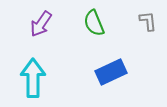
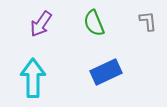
blue rectangle: moved 5 px left
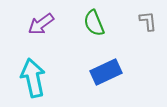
purple arrow: rotated 20 degrees clockwise
cyan arrow: rotated 12 degrees counterclockwise
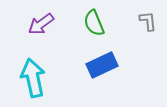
blue rectangle: moved 4 px left, 7 px up
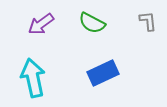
green semicircle: moved 2 px left; rotated 40 degrees counterclockwise
blue rectangle: moved 1 px right, 8 px down
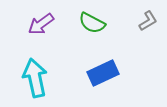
gray L-shape: rotated 65 degrees clockwise
cyan arrow: moved 2 px right
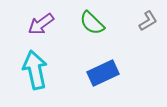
green semicircle: rotated 16 degrees clockwise
cyan arrow: moved 8 px up
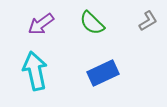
cyan arrow: moved 1 px down
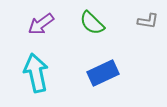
gray L-shape: rotated 40 degrees clockwise
cyan arrow: moved 1 px right, 2 px down
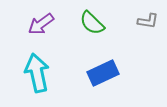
cyan arrow: moved 1 px right
